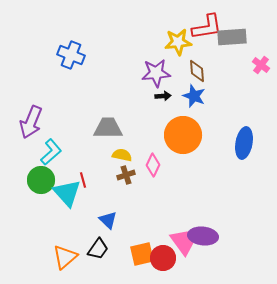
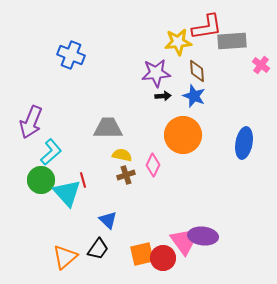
gray rectangle: moved 4 px down
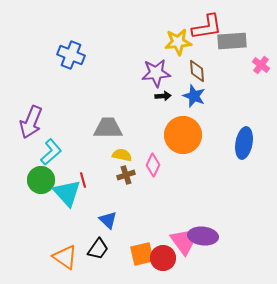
orange triangle: rotated 44 degrees counterclockwise
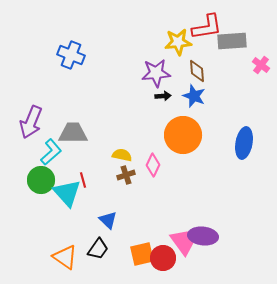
gray trapezoid: moved 35 px left, 5 px down
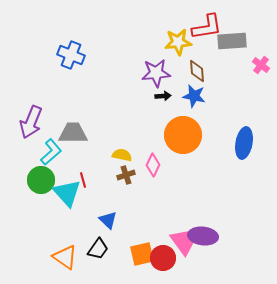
blue star: rotated 10 degrees counterclockwise
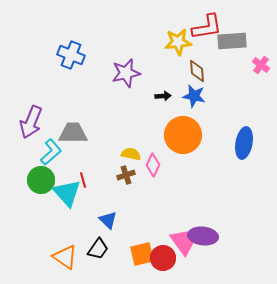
purple star: moved 30 px left; rotated 8 degrees counterclockwise
yellow semicircle: moved 9 px right, 1 px up
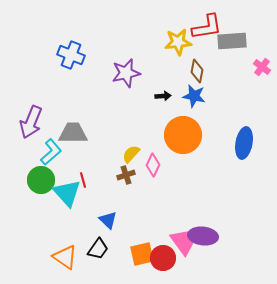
pink cross: moved 1 px right, 2 px down
brown diamond: rotated 15 degrees clockwise
yellow semicircle: rotated 60 degrees counterclockwise
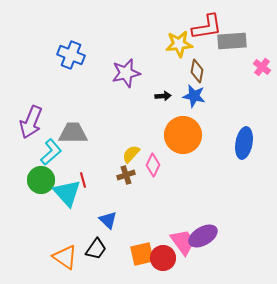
yellow star: moved 1 px right, 2 px down
purple ellipse: rotated 36 degrees counterclockwise
black trapezoid: moved 2 px left
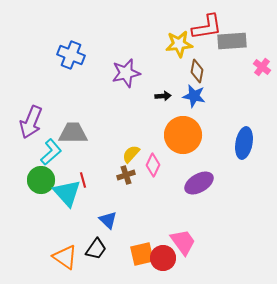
purple ellipse: moved 4 px left, 53 px up
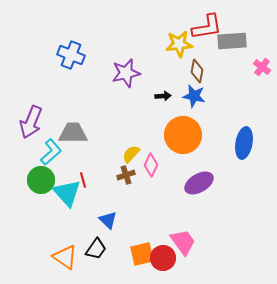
pink diamond: moved 2 px left
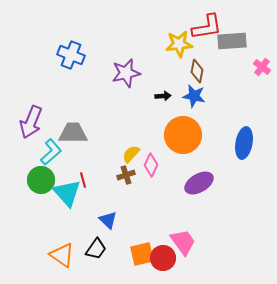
orange triangle: moved 3 px left, 2 px up
